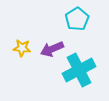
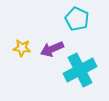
cyan pentagon: rotated 15 degrees counterclockwise
cyan cross: moved 1 px right
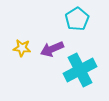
cyan pentagon: rotated 15 degrees clockwise
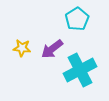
purple arrow: rotated 15 degrees counterclockwise
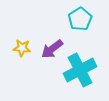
cyan pentagon: moved 3 px right
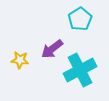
yellow star: moved 2 px left, 12 px down
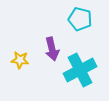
cyan pentagon: rotated 25 degrees counterclockwise
purple arrow: rotated 65 degrees counterclockwise
